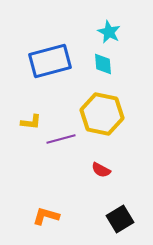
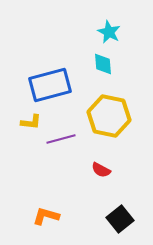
blue rectangle: moved 24 px down
yellow hexagon: moved 7 px right, 2 px down
black square: rotated 8 degrees counterclockwise
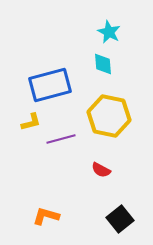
yellow L-shape: rotated 20 degrees counterclockwise
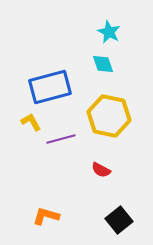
cyan diamond: rotated 15 degrees counterclockwise
blue rectangle: moved 2 px down
yellow L-shape: rotated 105 degrees counterclockwise
black square: moved 1 px left, 1 px down
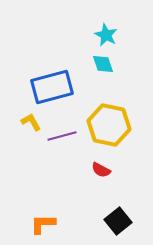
cyan star: moved 3 px left, 3 px down
blue rectangle: moved 2 px right
yellow hexagon: moved 9 px down
purple line: moved 1 px right, 3 px up
orange L-shape: moved 3 px left, 8 px down; rotated 16 degrees counterclockwise
black square: moved 1 px left, 1 px down
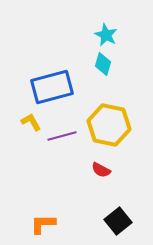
cyan diamond: rotated 35 degrees clockwise
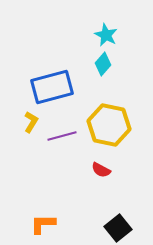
cyan diamond: rotated 25 degrees clockwise
yellow L-shape: rotated 60 degrees clockwise
black square: moved 7 px down
